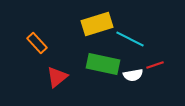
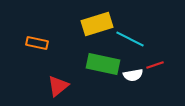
orange rectangle: rotated 35 degrees counterclockwise
red triangle: moved 1 px right, 9 px down
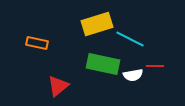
red line: moved 1 px down; rotated 18 degrees clockwise
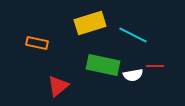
yellow rectangle: moved 7 px left, 1 px up
cyan line: moved 3 px right, 4 px up
green rectangle: moved 1 px down
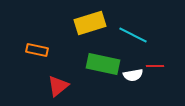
orange rectangle: moved 7 px down
green rectangle: moved 1 px up
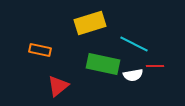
cyan line: moved 1 px right, 9 px down
orange rectangle: moved 3 px right
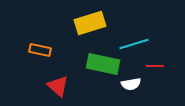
cyan line: rotated 44 degrees counterclockwise
white semicircle: moved 2 px left, 9 px down
red triangle: rotated 40 degrees counterclockwise
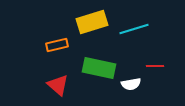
yellow rectangle: moved 2 px right, 1 px up
cyan line: moved 15 px up
orange rectangle: moved 17 px right, 5 px up; rotated 25 degrees counterclockwise
green rectangle: moved 4 px left, 4 px down
red triangle: moved 1 px up
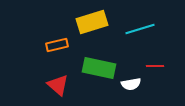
cyan line: moved 6 px right
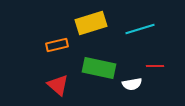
yellow rectangle: moved 1 px left, 1 px down
white semicircle: moved 1 px right
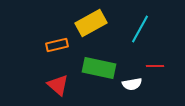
yellow rectangle: rotated 12 degrees counterclockwise
cyan line: rotated 44 degrees counterclockwise
